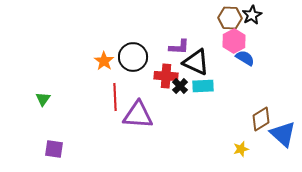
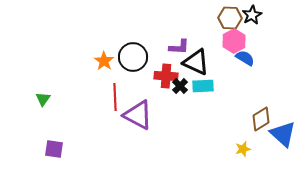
purple triangle: rotated 24 degrees clockwise
yellow star: moved 2 px right
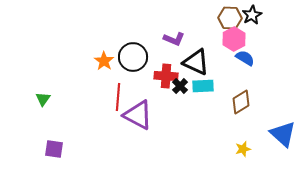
pink hexagon: moved 2 px up
purple L-shape: moved 5 px left, 8 px up; rotated 20 degrees clockwise
red line: moved 3 px right; rotated 8 degrees clockwise
brown diamond: moved 20 px left, 17 px up
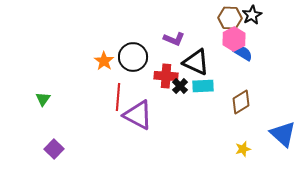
blue semicircle: moved 2 px left, 5 px up
purple square: rotated 36 degrees clockwise
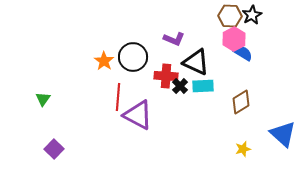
brown hexagon: moved 2 px up
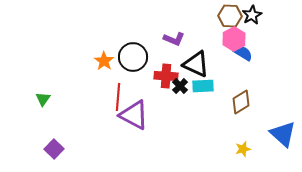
black triangle: moved 2 px down
purple triangle: moved 4 px left
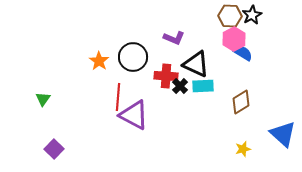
purple L-shape: moved 1 px up
orange star: moved 5 px left
